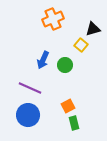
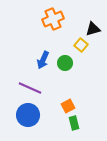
green circle: moved 2 px up
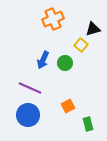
green rectangle: moved 14 px right, 1 px down
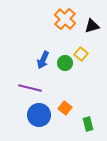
orange cross: moved 12 px right; rotated 25 degrees counterclockwise
black triangle: moved 1 px left, 3 px up
yellow square: moved 9 px down
purple line: rotated 10 degrees counterclockwise
orange square: moved 3 px left, 2 px down; rotated 24 degrees counterclockwise
blue circle: moved 11 px right
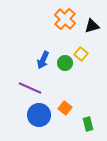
purple line: rotated 10 degrees clockwise
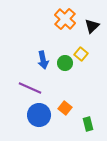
black triangle: rotated 28 degrees counterclockwise
blue arrow: rotated 36 degrees counterclockwise
